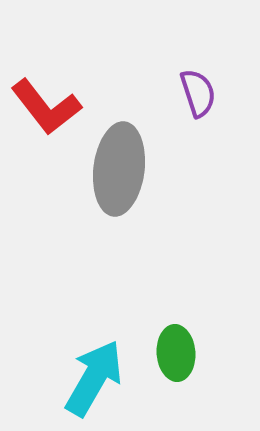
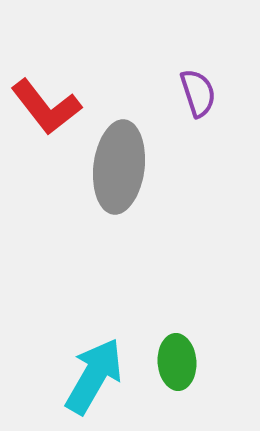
gray ellipse: moved 2 px up
green ellipse: moved 1 px right, 9 px down
cyan arrow: moved 2 px up
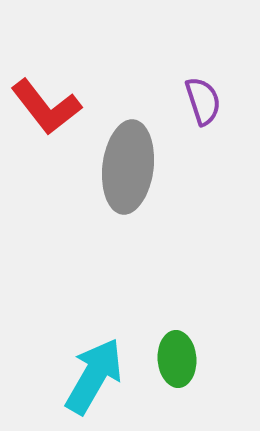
purple semicircle: moved 5 px right, 8 px down
gray ellipse: moved 9 px right
green ellipse: moved 3 px up
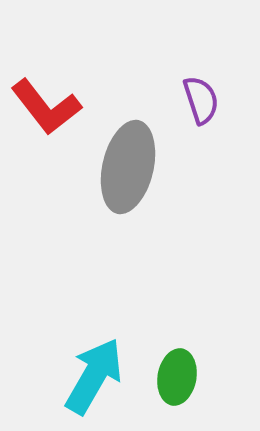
purple semicircle: moved 2 px left, 1 px up
gray ellipse: rotated 6 degrees clockwise
green ellipse: moved 18 px down; rotated 14 degrees clockwise
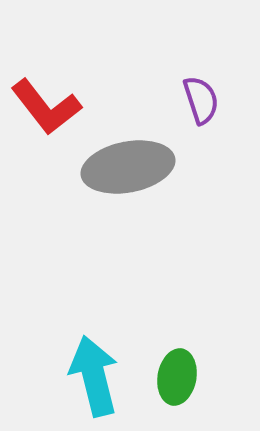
gray ellipse: rotated 66 degrees clockwise
cyan arrow: rotated 44 degrees counterclockwise
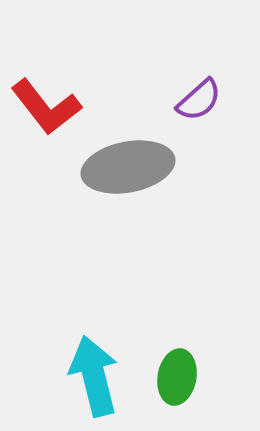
purple semicircle: moved 2 px left; rotated 66 degrees clockwise
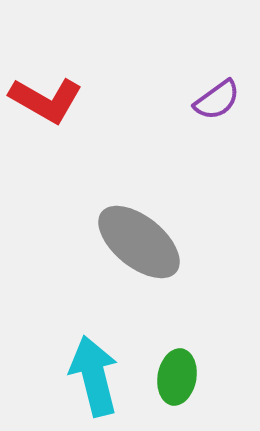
purple semicircle: moved 18 px right; rotated 6 degrees clockwise
red L-shape: moved 7 px up; rotated 22 degrees counterclockwise
gray ellipse: moved 11 px right, 75 px down; rotated 50 degrees clockwise
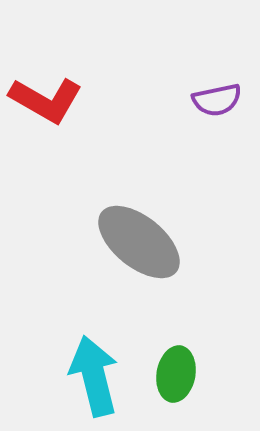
purple semicircle: rotated 24 degrees clockwise
green ellipse: moved 1 px left, 3 px up
